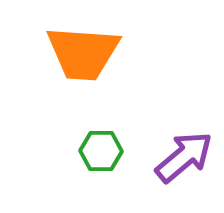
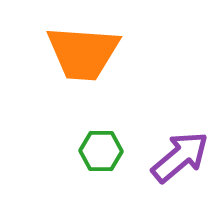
purple arrow: moved 4 px left
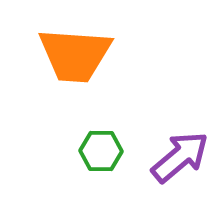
orange trapezoid: moved 8 px left, 2 px down
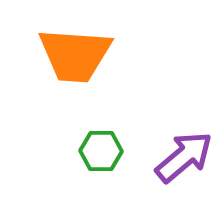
purple arrow: moved 4 px right
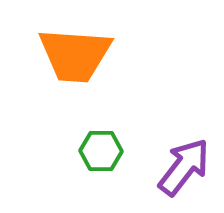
purple arrow: moved 10 px down; rotated 12 degrees counterclockwise
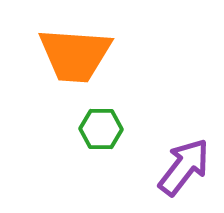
green hexagon: moved 22 px up
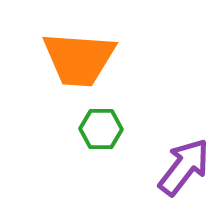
orange trapezoid: moved 4 px right, 4 px down
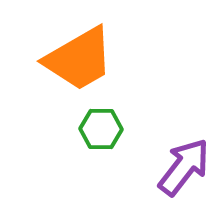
orange trapezoid: rotated 34 degrees counterclockwise
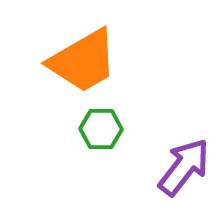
orange trapezoid: moved 4 px right, 2 px down
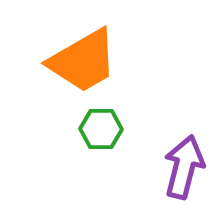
purple arrow: rotated 24 degrees counterclockwise
